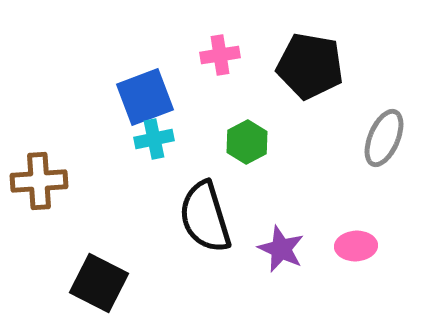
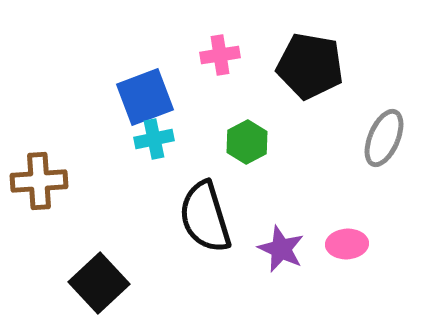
pink ellipse: moved 9 px left, 2 px up
black square: rotated 20 degrees clockwise
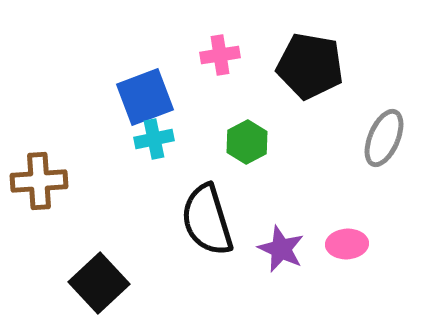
black semicircle: moved 2 px right, 3 px down
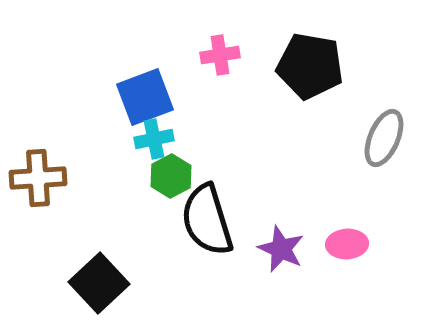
green hexagon: moved 76 px left, 34 px down
brown cross: moved 1 px left, 3 px up
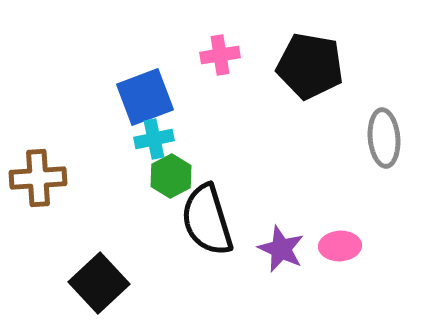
gray ellipse: rotated 28 degrees counterclockwise
pink ellipse: moved 7 px left, 2 px down
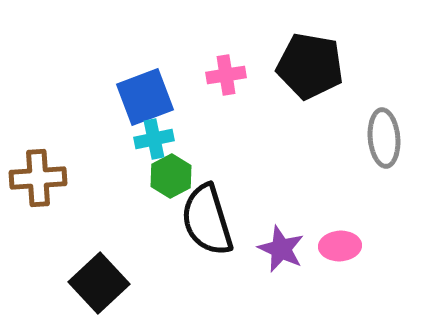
pink cross: moved 6 px right, 20 px down
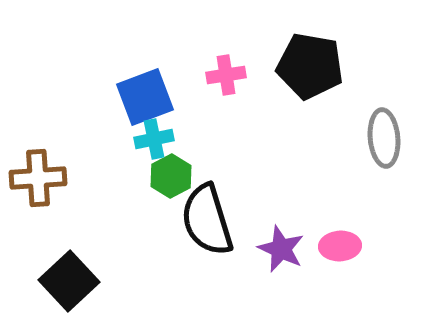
black square: moved 30 px left, 2 px up
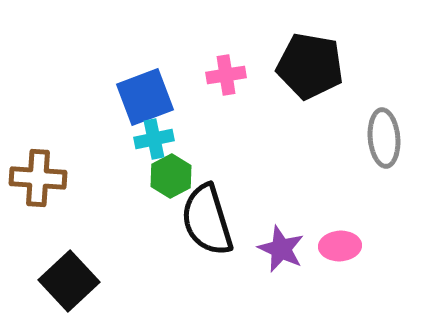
brown cross: rotated 8 degrees clockwise
